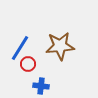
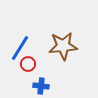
brown star: moved 3 px right
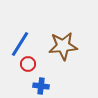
blue line: moved 4 px up
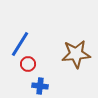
brown star: moved 13 px right, 8 px down
blue cross: moved 1 px left
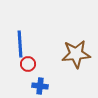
blue line: rotated 36 degrees counterclockwise
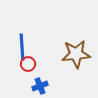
blue line: moved 2 px right, 3 px down
blue cross: rotated 28 degrees counterclockwise
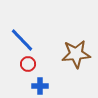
blue line: moved 7 px up; rotated 40 degrees counterclockwise
blue cross: rotated 21 degrees clockwise
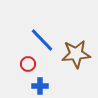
blue line: moved 20 px right
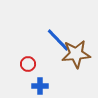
blue line: moved 16 px right
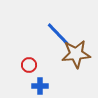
blue line: moved 6 px up
red circle: moved 1 px right, 1 px down
